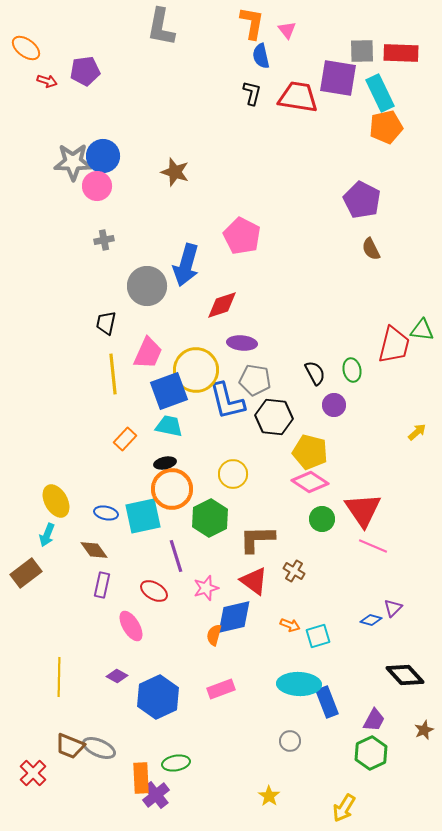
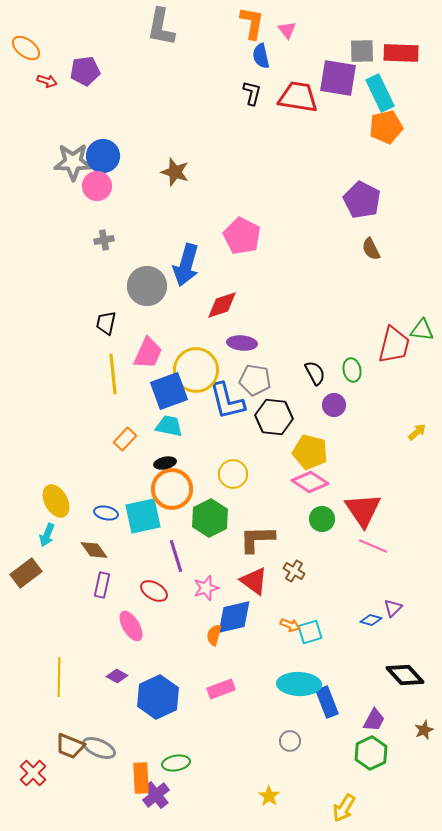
cyan square at (318, 636): moved 8 px left, 4 px up
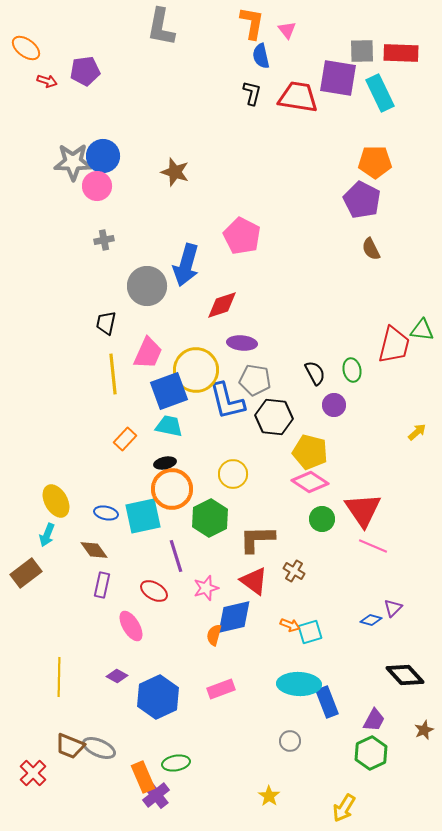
orange pentagon at (386, 127): moved 11 px left, 35 px down; rotated 12 degrees clockwise
orange rectangle at (141, 778): moved 2 px right, 1 px up; rotated 20 degrees counterclockwise
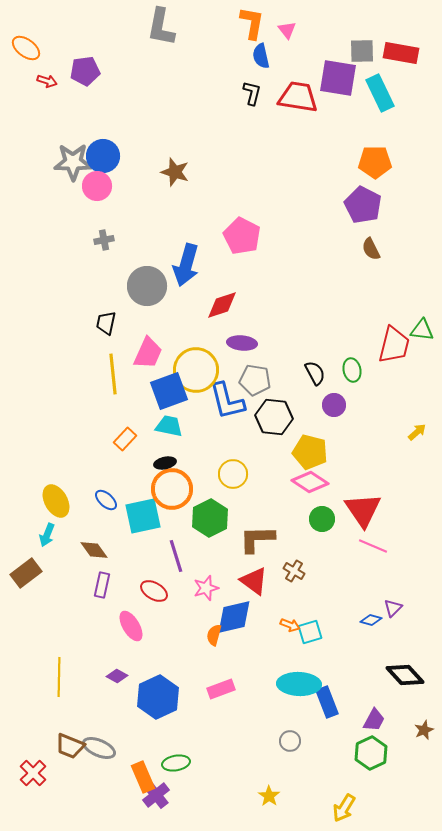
red rectangle at (401, 53): rotated 8 degrees clockwise
purple pentagon at (362, 200): moved 1 px right, 5 px down
blue ellipse at (106, 513): moved 13 px up; rotated 30 degrees clockwise
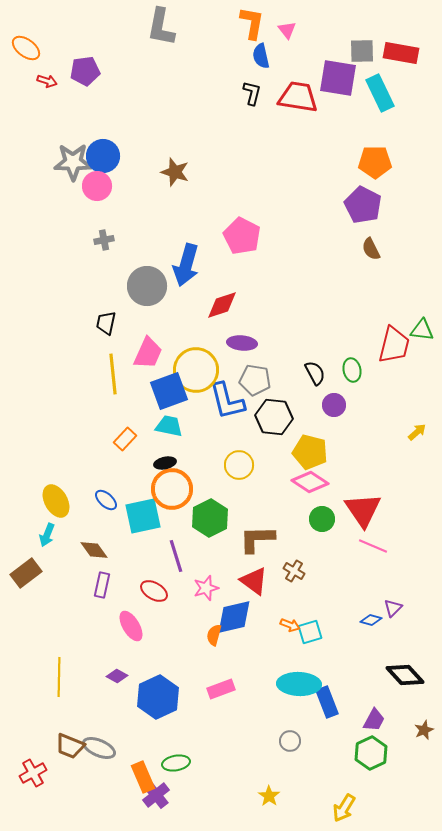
yellow circle at (233, 474): moved 6 px right, 9 px up
red cross at (33, 773): rotated 16 degrees clockwise
